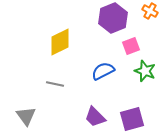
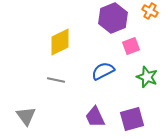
green star: moved 2 px right, 6 px down
gray line: moved 1 px right, 4 px up
purple trapezoid: rotated 20 degrees clockwise
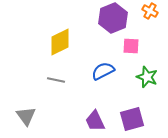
pink square: rotated 24 degrees clockwise
purple trapezoid: moved 4 px down
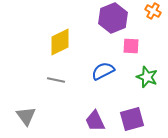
orange cross: moved 3 px right
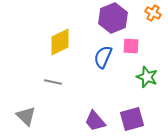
orange cross: moved 2 px down
blue semicircle: moved 14 px up; rotated 40 degrees counterclockwise
gray line: moved 3 px left, 2 px down
gray triangle: rotated 10 degrees counterclockwise
purple trapezoid: rotated 15 degrees counterclockwise
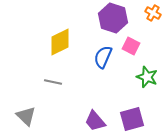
purple hexagon: rotated 20 degrees counterclockwise
pink square: rotated 24 degrees clockwise
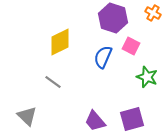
gray line: rotated 24 degrees clockwise
gray triangle: moved 1 px right
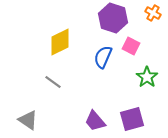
green star: rotated 15 degrees clockwise
gray triangle: moved 1 px right, 4 px down; rotated 10 degrees counterclockwise
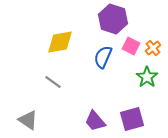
orange cross: moved 35 px down; rotated 21 degrees clockwise
purple hexagon: moved 1 px down
yellow diamond: rotated 16 degrees clockwise
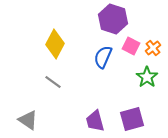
yellow diamond: moved 5 px left, 2 px down; rotated 52 degrees counterclockwise
purple trapezoid: rotated 25 degrees clockwise
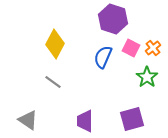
pink square: moved 2 px down
purple trapezoid: moved 10 px left; rotated 15 degrees clockwise
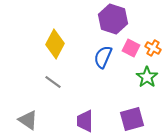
orange cross: rotated 21 degrees counterclockwise
